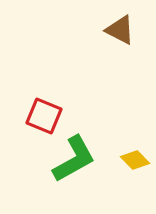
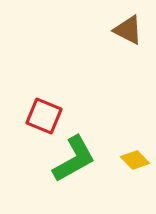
brown triangle: moved 8 px right
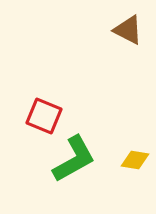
yellow diamond: rotated 36 degrees counterclockwise
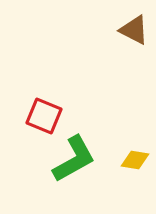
brown triangle: moved 6 px right
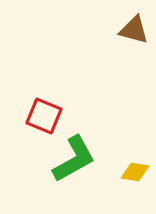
brown triangle: rotated 12 degrees counterclockwise
yellow diamond: moved 12 px down
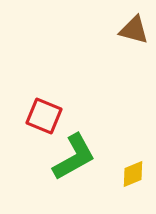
green L-shape: moved 2 px up
yellow diamond: moved 2 px left, 2 px down; rotated 32 degrees counterclockwise
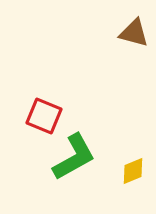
brown triangle: moved 3 px down
yellow diamond: moved 3 px up
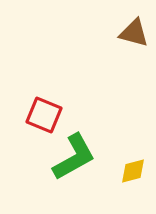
red square: moved 1 px up
yellow diamond: rotated 8 degrees clockwise
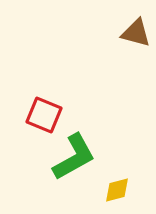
brown triangle: moved 2 px right
yellow diamond: moved 16 px left, 19 px down
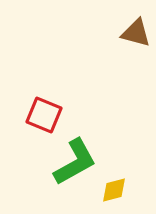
green L-shape: moved 1 px right, 5 px down
yellow diamond: moved 3 px left
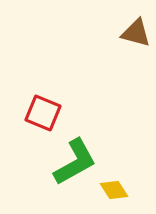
red square: moved 1 px left, 2 px up
yellow diamond: rotated 72 degrees clockwise
